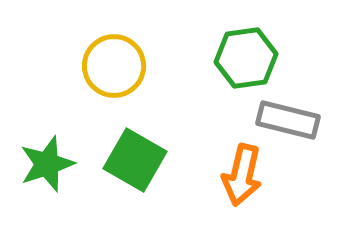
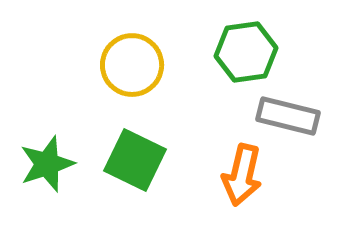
green hexagon: moved 6 px up
yellow circle: moved 18 px right, 1 px up
gray rectangle: moved 4 px up
green square: rotated 4 degrees counterclockwise
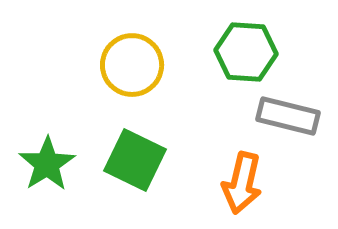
green hexagon: rotated 12 degrees clockwise
green star: rotated 14 degrees counterclockwise
orange arrow: moved 8 px down
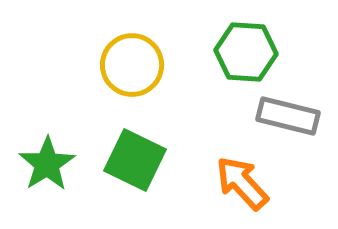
orange arrow: rotated 124 degrees clockwise
